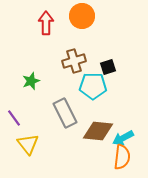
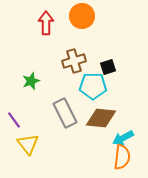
purple line: moved 2 px down
brown diamond: moved 3 px right, 13 px up
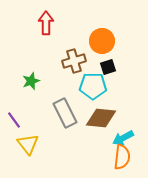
orange circle: moved 20 px right, 25 px down
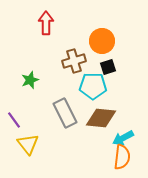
green star: moved 1 px left, 1 px up
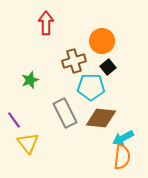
black square: rotated 21 degrees counterclockwise
cyan pentagon: moved 2 px left, 1 px down
yellow triangle: moved 1 px up
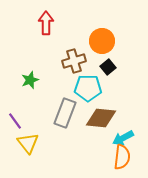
cyan pentagon: moved 3 px left, 1 px down
gray rectangle: rotated 48 degrees clockwise
purple line: moved 1 px right, 1 px down
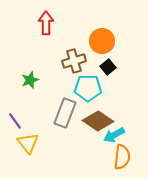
brown diamond: moved 3 px left, 3 px down; rotated 28 degrees clockwise
cyan arrow: moved 9 px left, 3 px up
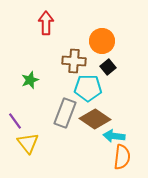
brown cross: rotated 20 degrees clockwise
brown diamond: moved 3 px left, 2 px up
cyan arrow: moved 1 px down; rotated 35 degrees clockwise
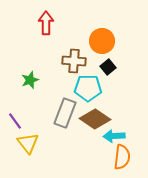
cyan arrow: rotated 10 degrees counterclockwise
